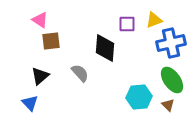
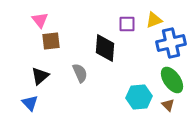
pink triangle: rotated 18 degrees clockwise
gray semicircle: rotated 18 degrees clockwise
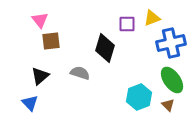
yellow triangle: moved 2 px left, 2 px up
black diamond: rotated 12 degrees clockwise
gray semicircle: rotated 48 degrees counterclockwise
cyan hexagon: rotated 15 degrees counterclockwise
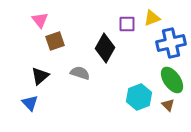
brown square: moved 4 px right; rotated 12 degrees counterclockwise
black diamond: rotated 12 degrees clockwise
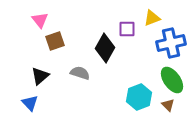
purple square: moved 5 px down
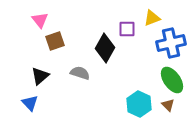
cyan hexagon: moved 7 px down; rotated 15 degrees counterclockwise
